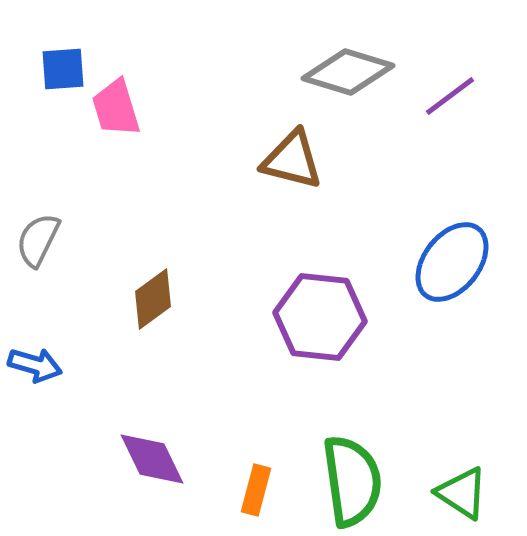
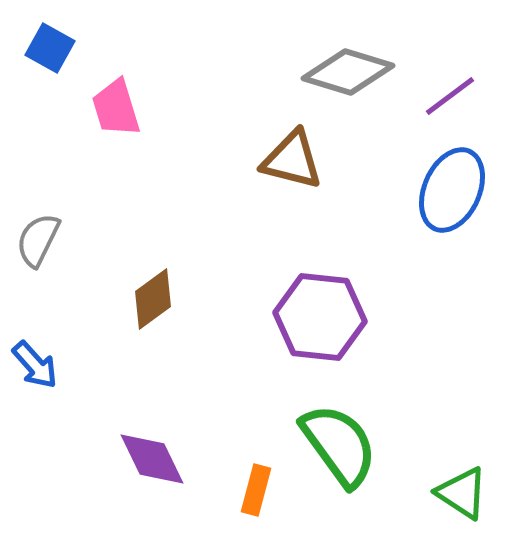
blue square: moved 13 px left, 21 px up; rotated 33 degrees clockwise
blue ellipse: moved 72 px up; rotated 14 degrees counterclockwise
blue arrow: rotated 32 degrees clockwise
green semicircle: moved 13 px left, 36 px up; rotated 28 degrees counterclockwise
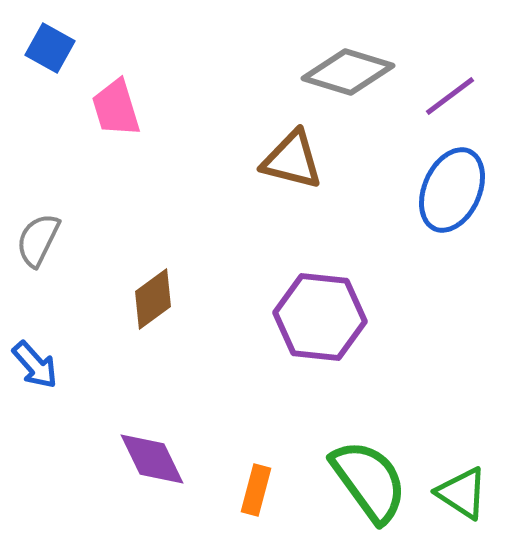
green semicircle: moved 30 px right, 36 px down
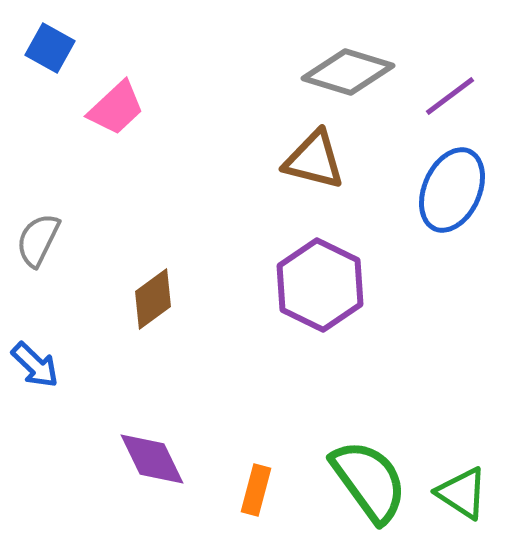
pink trapezoid: rotated 116 degrees counterclockwise
brown triangle: moved 22 px right
purple hexagon: moved 32 px up; rotated 20 degrees clockwise
blue arrow: rotated 4 degrees counterclockwise
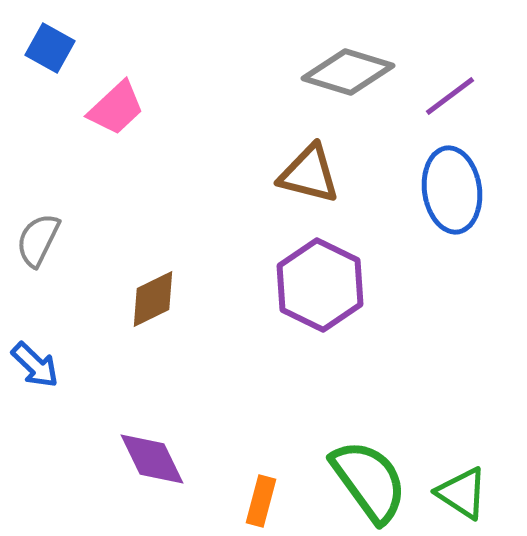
brown triangle: moved 5 px left, 14 px down
blue ellipse: rotated 32 degrees counterclockwise
brown diamond: rotated 10 degrees clockwise
orange rectangle: moved 5 px right, 11 px down
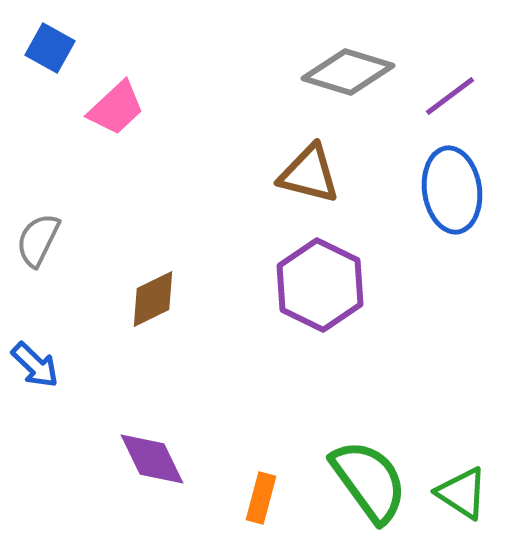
orange rectangle: moved 3 px up
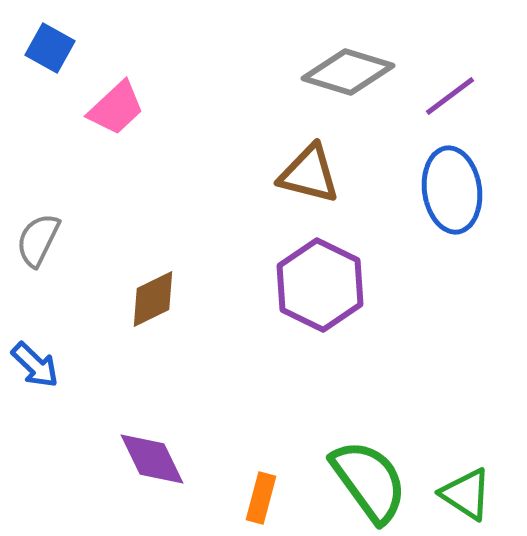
green triangle: moved 4 px right, 1 px down
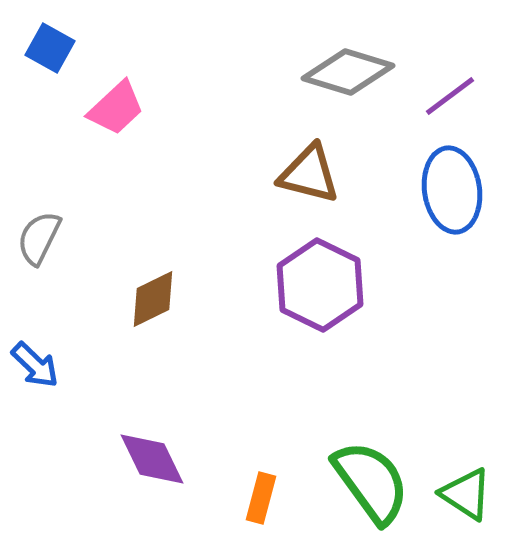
gray semicircle: moved 1 px right, 2 px up
green semicircle: moved 2 px right, 1 px down
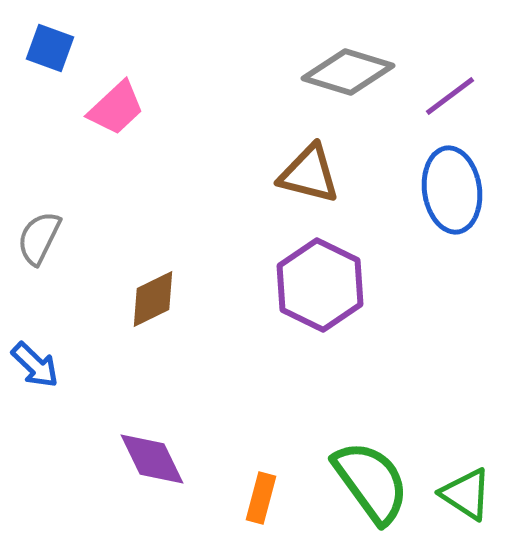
blue square: rotated 9 degrees counterclockwise
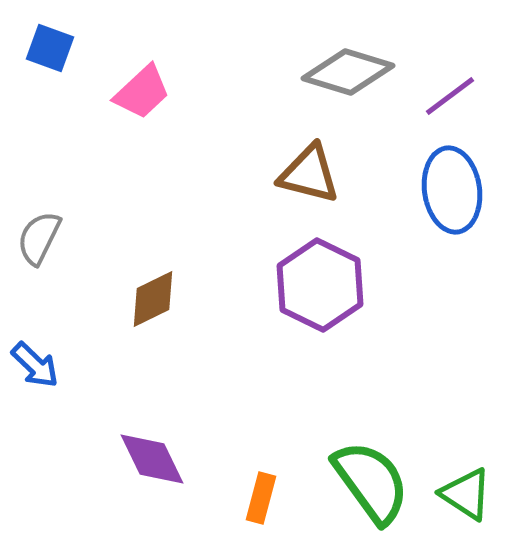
pink trapezoid: moved 26 px right, 16 px up
